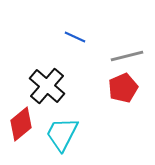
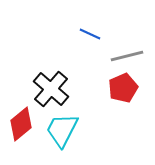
blue line: moved 15 px right, 3 px up
black cross: moved 4 px right, 3 px down
cyan trapezoid: moved 4 px up
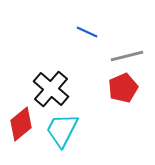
blue line: moved 3 px left, 2 px up
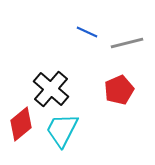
gray line: moved 13 px up
red pentagon: moved 4 px left, 2 px down
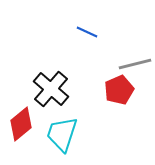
gray line: moved 8 px right, 21 px down
cyan trapezoid: moved 4 px down; rotated 9 degrees counterclockwise
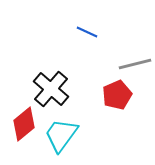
red pentagon: moved 2 px left, 5 px down
red diamond: moved 3 px right
cyan trapezoid: moved 1 px left, 1 px down; rotated 18 degrees clockwise
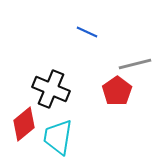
black cross: rotated 18 degrees counterclockwise
red pentagon: moved 4 px up; rotated 12 degrees counterclockwise
cyan trapezoid: moved 3 px left, 2 px down; rotated 27 degrees counterclockwise
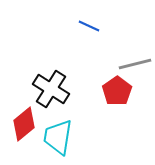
blue line: moved 2 px right, 6 px up
black cross: rotated 9 degrees clockwise
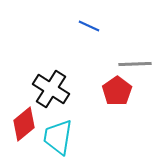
gray line: rotated 12 degrees clockwise
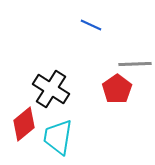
blue line: moved 2 px right, 1 px up
red pentagon: moved 2 px up
